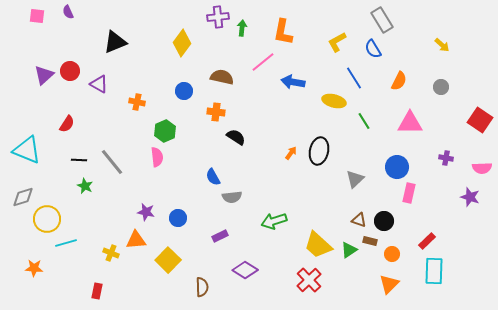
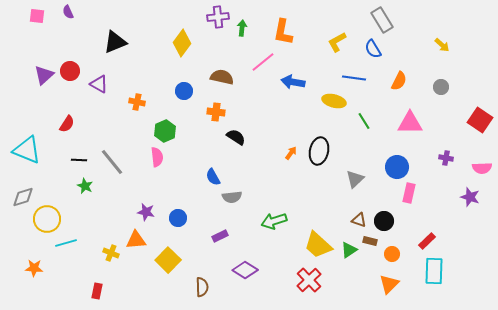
blue line at (354, 78): rotated 50 degrees counterclockwise
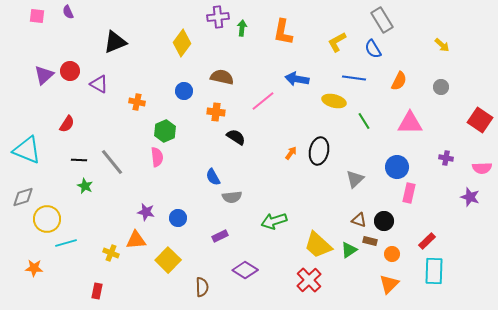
pink line at (263, 62): moved 39 px down
blue arrow at (293, 82): moved 4 px right, 3 px up
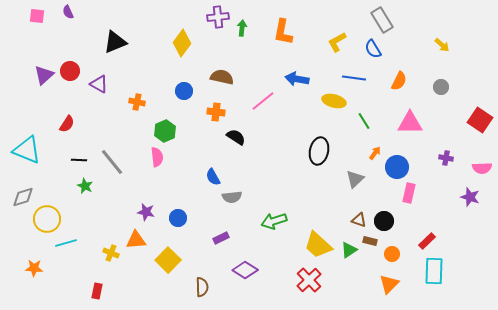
orange arrow at (291, 153): moved 84 px right
purple rectangle at (220, 236): moved 1 px right, 2 px down
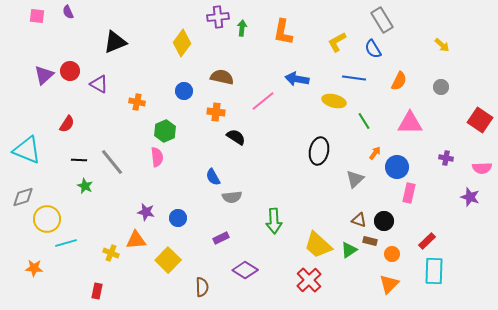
green arrow at (274, 221): rotated 75 degrees counterclockwise
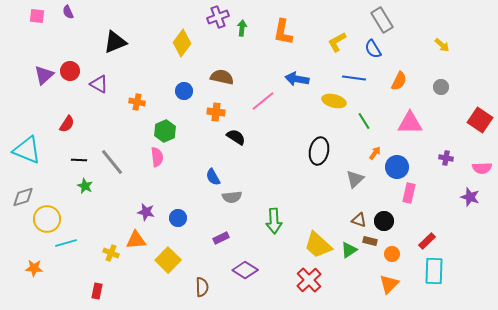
purple cross at (218, 17): rotated 15 degrees counterclockwise
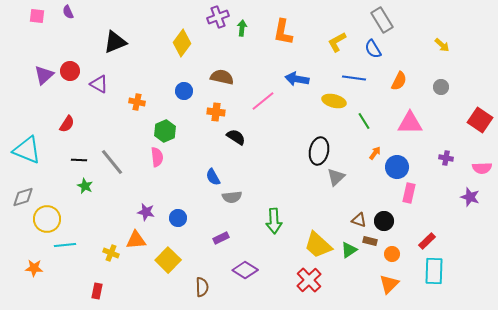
gray triangle at (355, 179): moved 19 px left, 2 px up
cyan line at (66, 243): moved 1 px left, 2 px down; rotated 10 degrees clockwise
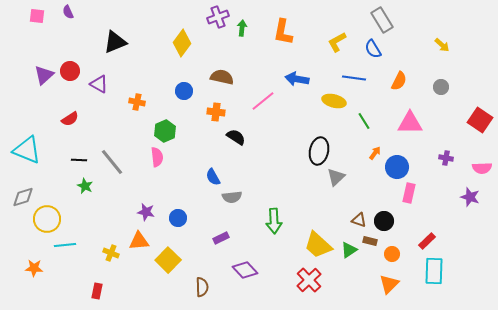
red semicircle at (67, 124): moved 3 px right, 5 px up; rotated 24 degrees clockwise
orange triangle at (136, 240): moved 3 px right, 1 px down
purple diamond at (245, 270): rotated 15 degrees clockwise
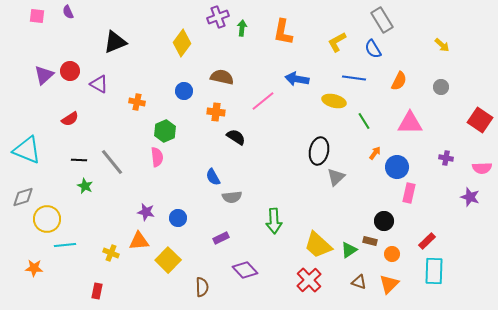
brown triangle at (359, 220): moved 62 px down
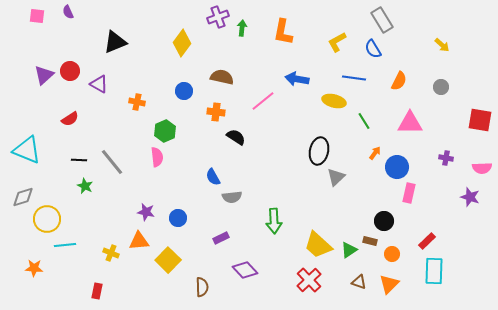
red square at (480, 120): rotated 25 degrees counterclockwise
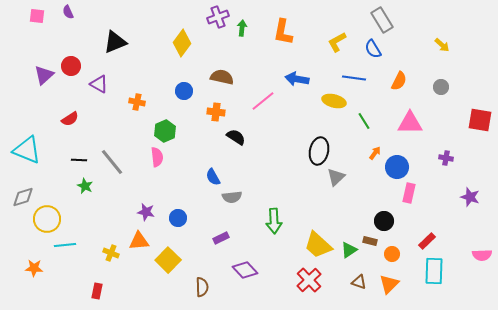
red circle at (70, 71): moved 1 px right, 5 px up
pink semicircle at (482, 168): moved 87 px down
